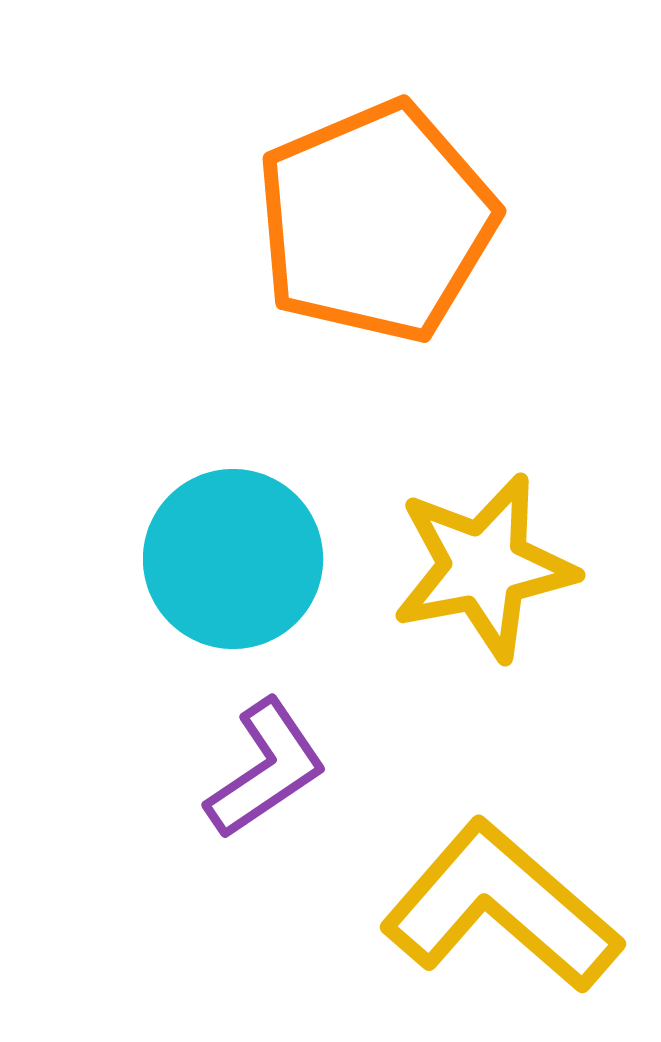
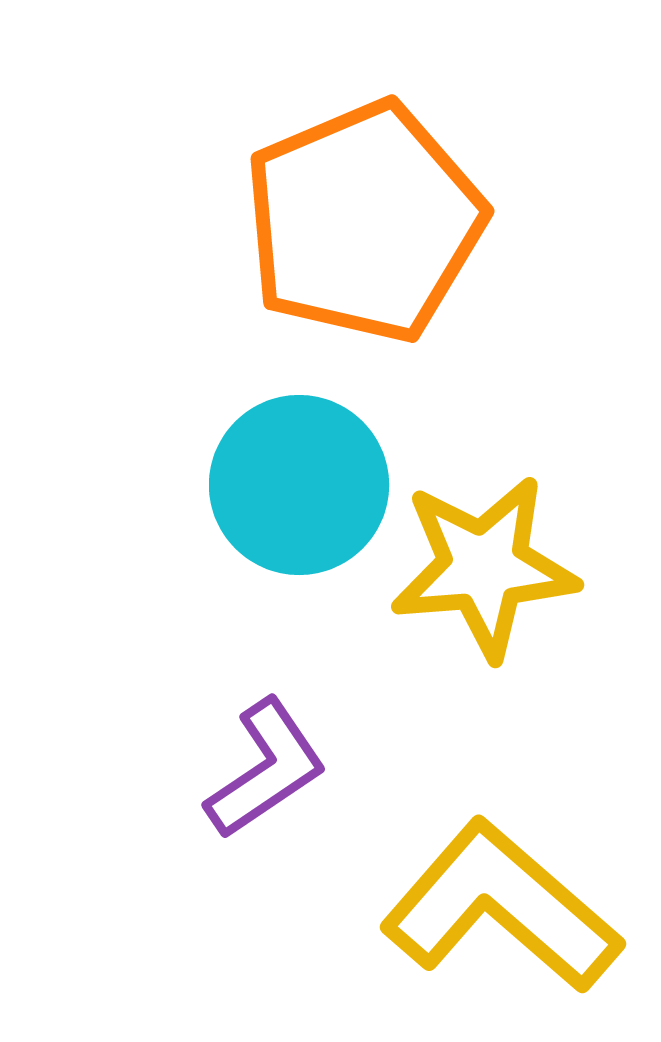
orange pentagon: moved 12 px left
cyan circle: moved 66 px right, 74 px up
yellow star: rotated 6 degrees clockwise
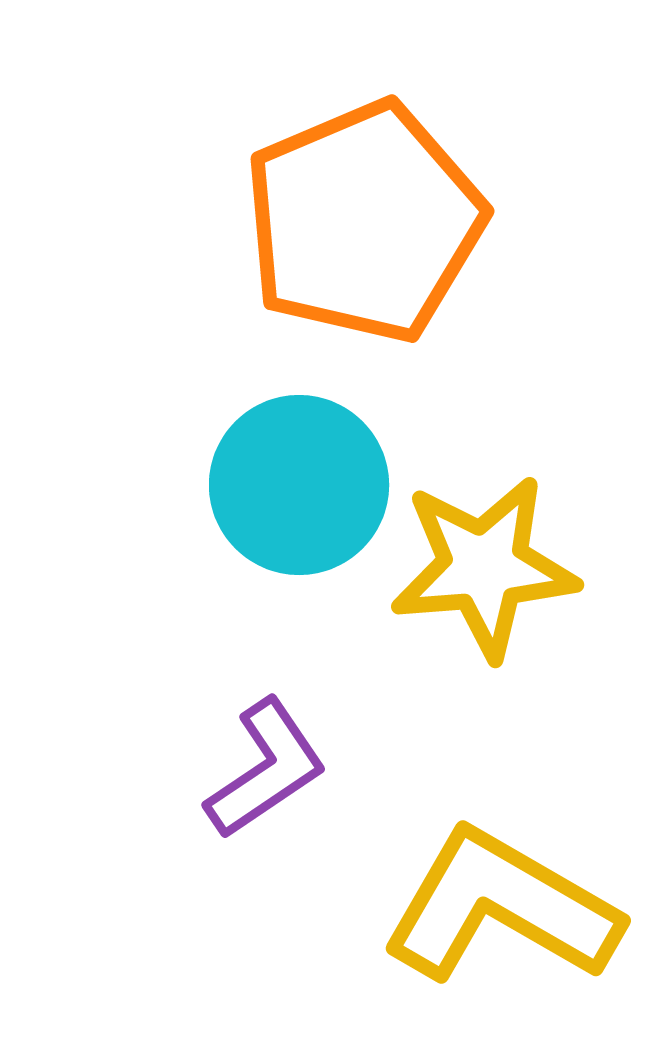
yellow L-shape: rotated 11 degrees counterclockwise
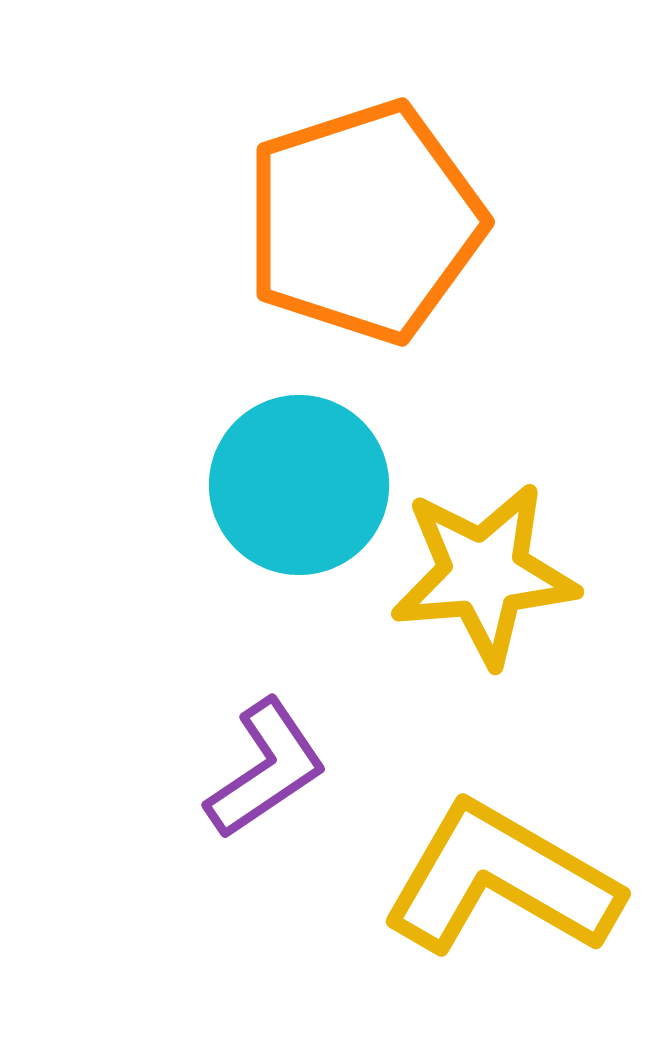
orange pentagon: rotated 5 degrees clockwise
yellow star: moved 7 px down
yellow L-shape: moved 27 px up
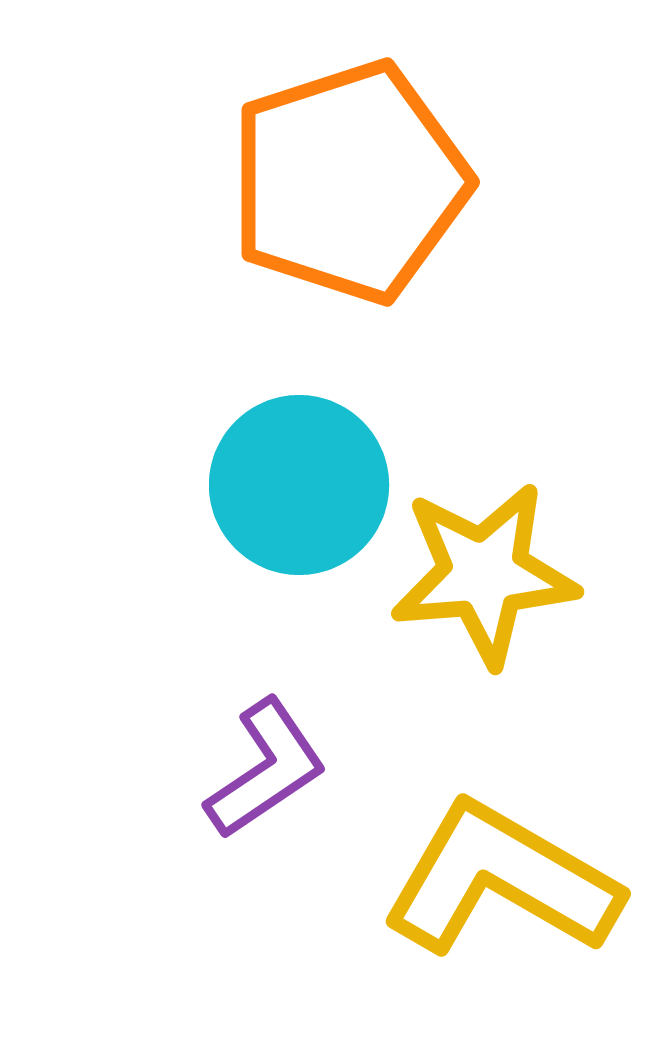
orange pentagon: moved 15 px left, 40 px up
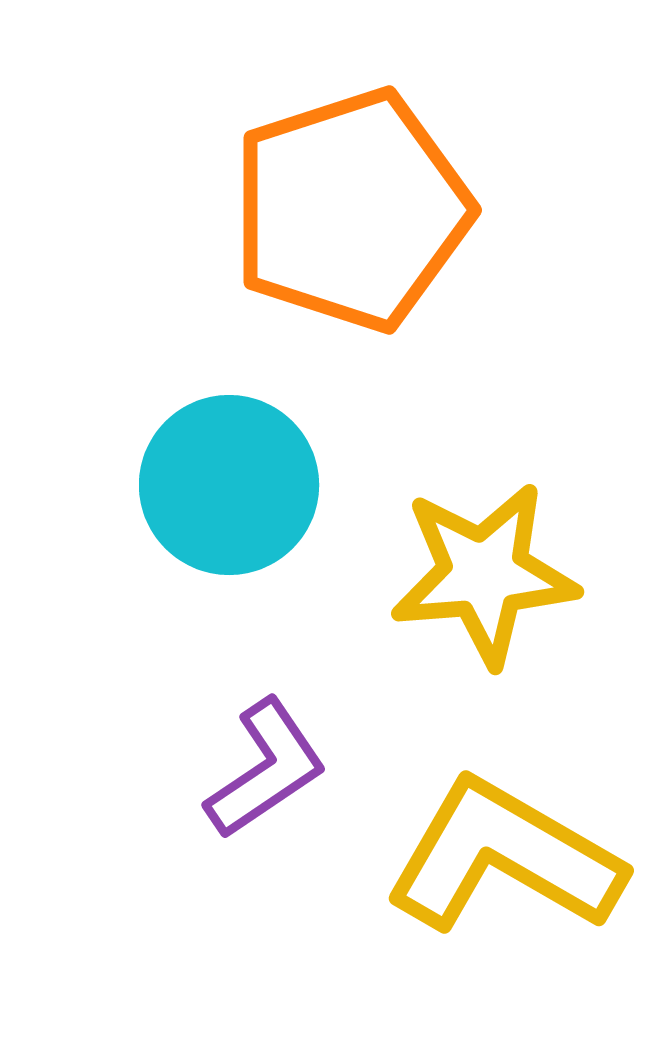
orange pentagon: moved 2 px right, 28 px down
cyan circle: moved 70 px left
yellow L-shape: moved 3 px right, 23 px up
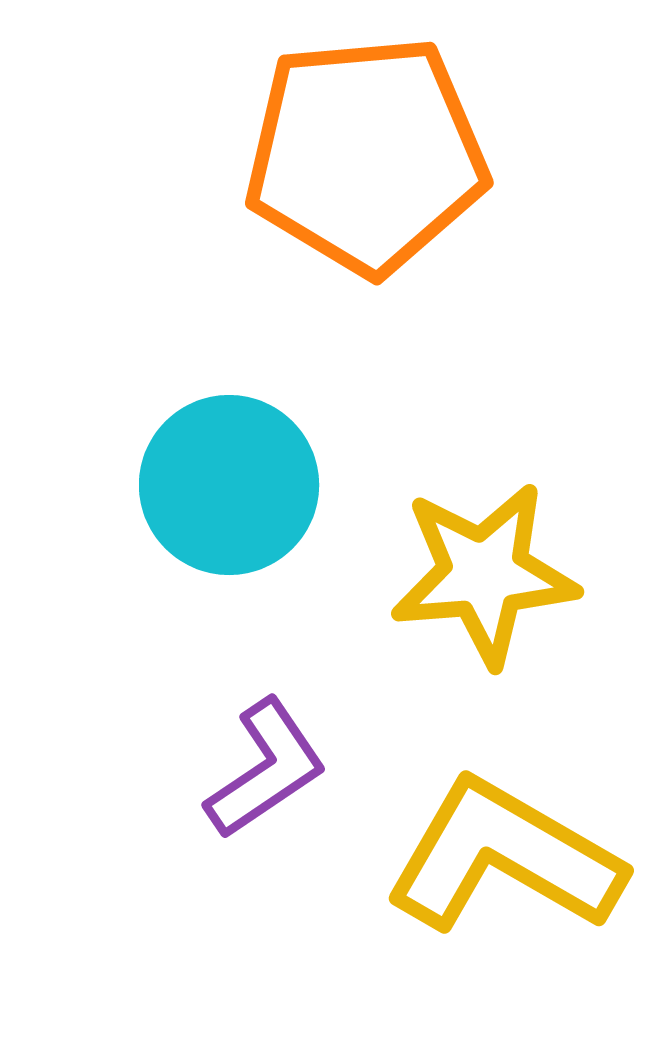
orange pentagon: moved 15 px right, 55 px up; rotated 13 degrees clockwise
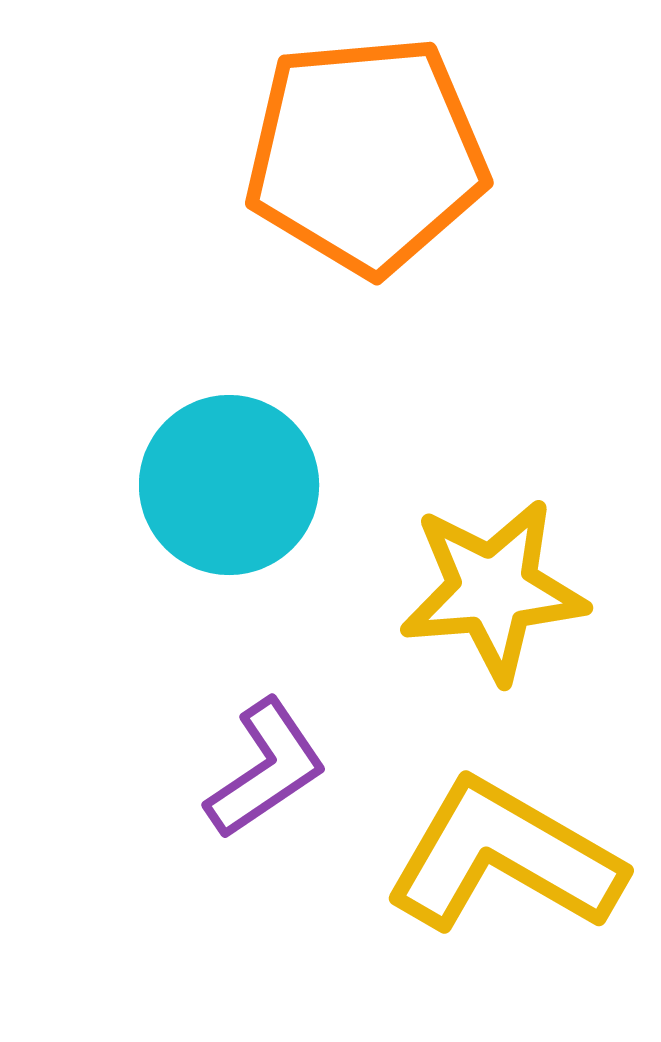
yellow star: moved 9 px right, 16 px down
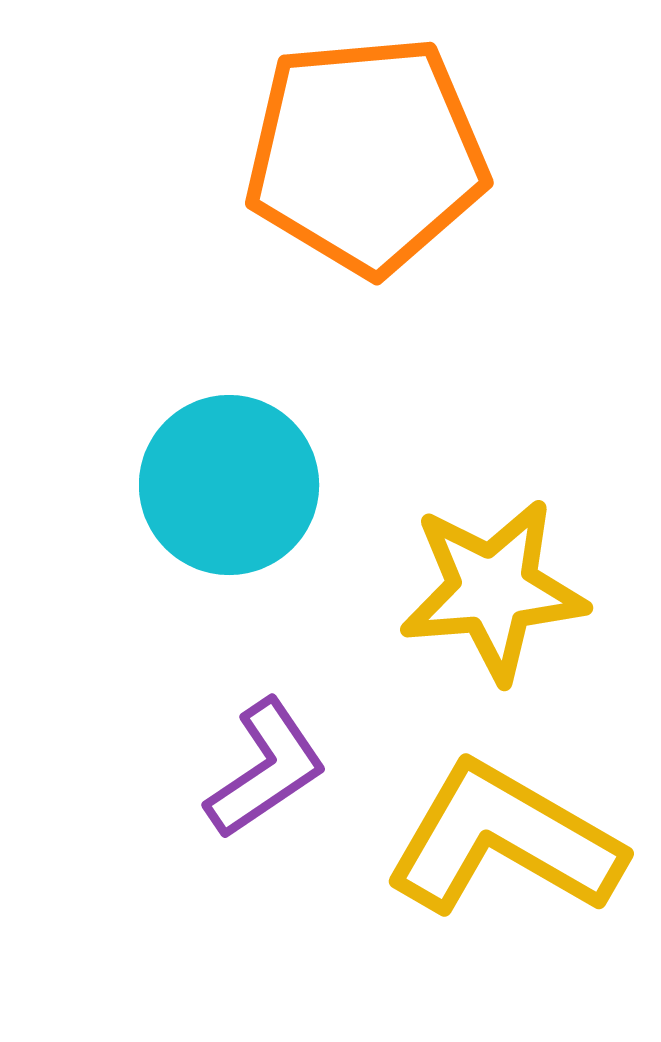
yellow L-shape: moved 17 px up
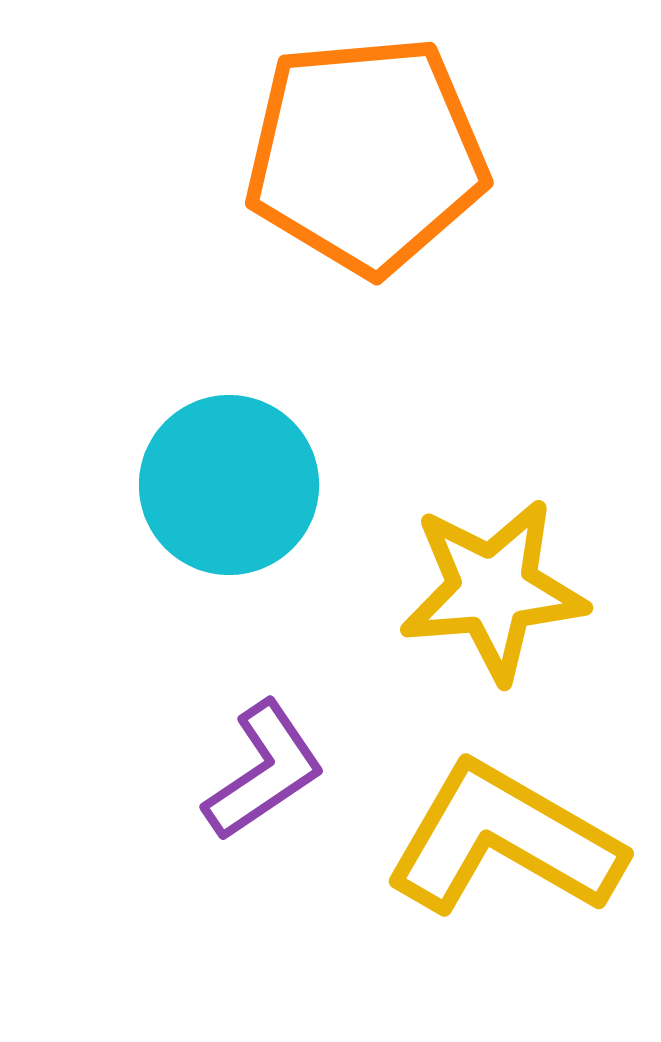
purple L-shape: moved 2 px left, 2 px down
